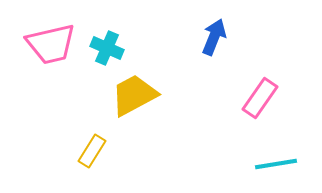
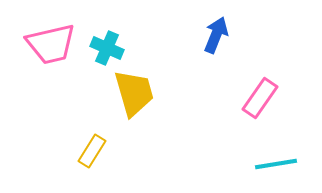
blue arrow: moved 2 px right, 2 px up
yellow trapezoid: moved 2 px up; rotated 102 degrees clockwise
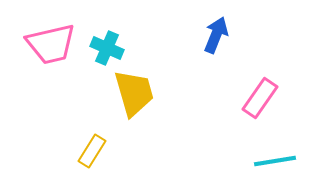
cyan line: moved 1 px left, 3 px up
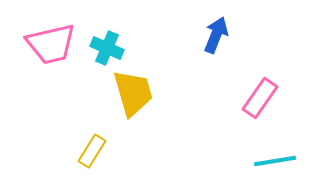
yellow trapezoid: moved 1 px left
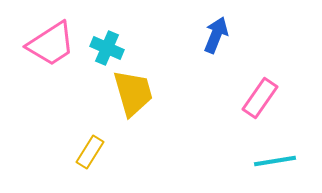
pink trapezoid: rotated 20 degrees counterclockwise
yellow rectangle: moved 2 px left, 1 px down
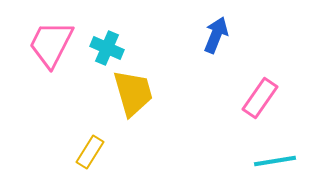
pink trapezoid: rotated 150 degrees clockwise
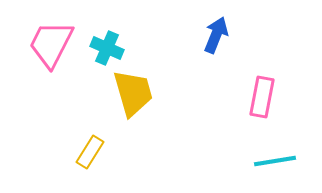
pink rectangle: moved 2 px right, 1 px up; rotated 24 degrees counterclockwise
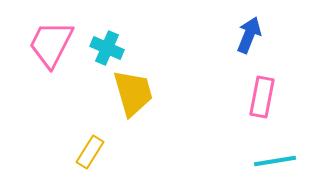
blue arrow: moved 33 px right
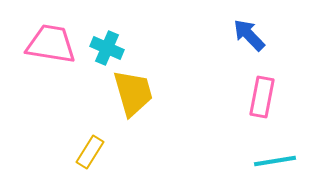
blue arrow: rotated 66 degrees counterclockwise
pink trapezoid: rotated 72 degrees clockwise
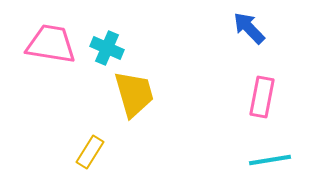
blue arrow: moved 7 px up
yellow trapezoid: moved 1 px right, 1 px down
cyan line: moved 5 px left, 1 px up
